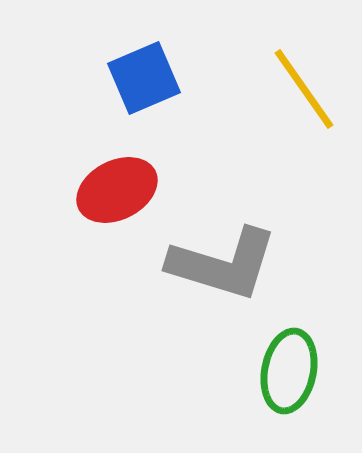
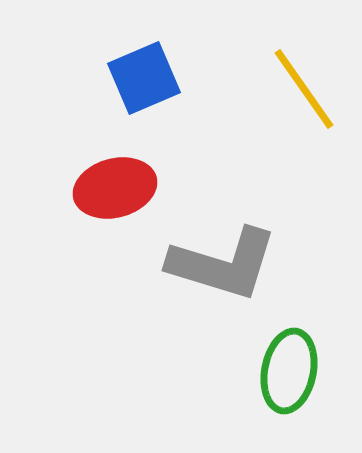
red ellipse: moved 2 px left, 2 px up; rotated 12 degrees clockwise
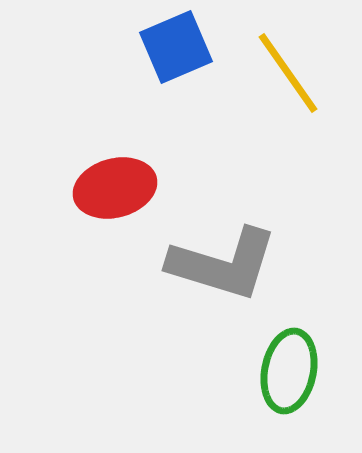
blue square: moved 32 px right, 31 px up
yellow line: moved 16 px left, 16 px up
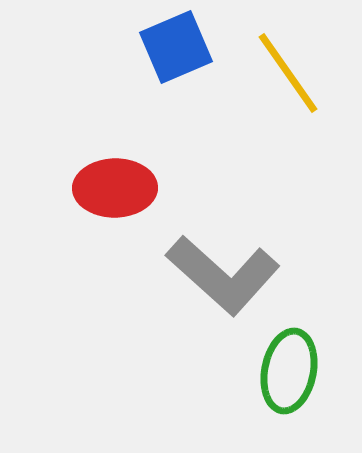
red ellipse: rotated 14 degrees clockwise
gray L-shape: moved 11 px down; rotated 25 degrees clockwise
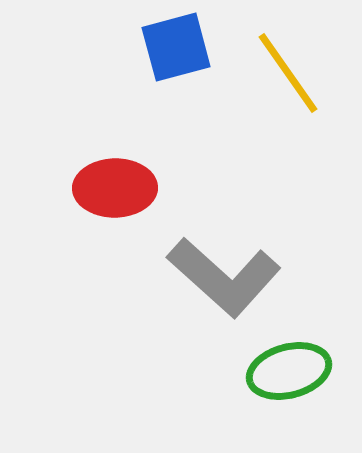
blue square: rotated 8 degrees clockwise
gray L-shape: moved 1 px right, 2 px down
green ellipse: rotated 64 degrees clockwise
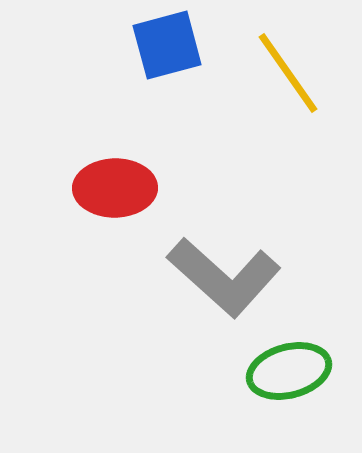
blue square: moved 9 px left, 2 px up
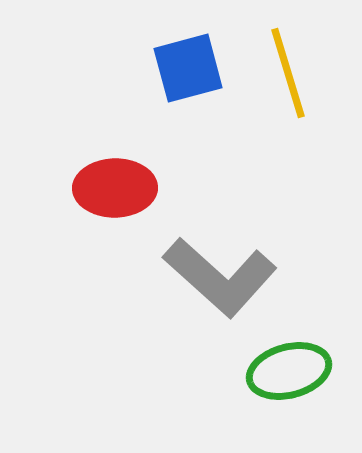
blue square: moved 21 px right, 23 px down
yellow line: rotated 18 degrees clockwise
gray L-shape: moved 4 px left
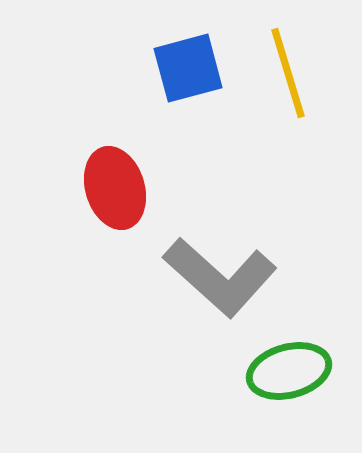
red ellipse: rotated 74 degrees clockwise
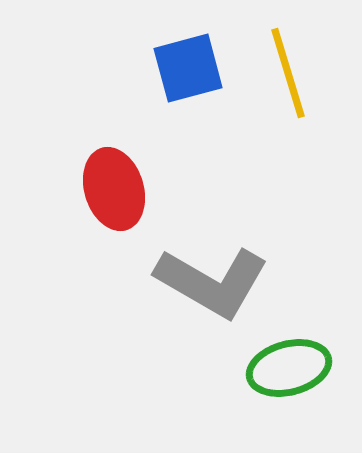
red ellipse: moved 1 px left, 1 px down
gray L-shape: moved 8 px left, 5 px down; rotated 12 degrees counterclockwise
green ellipse: moved 3 px up
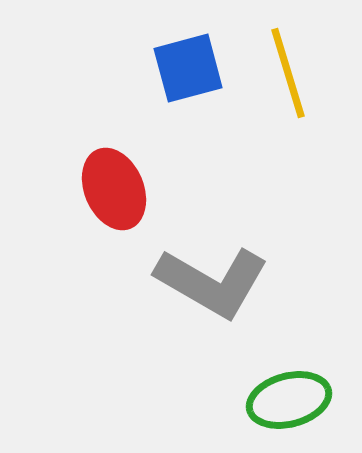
red ellipse: rotated 6 degrees counterclockwise
green ellipse: moved 32 px down
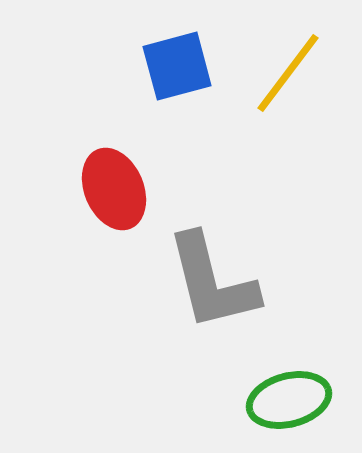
blue square: moved 11 px left, 2 px up
yellow line: rotated 54 degrees clockwise
gray L-shape: rotated 46 degrees clockwise
